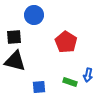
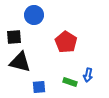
black triangle: moved 5 px right, 1 px down
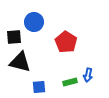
blue circle: moved 7 px down
green rectangle: rotated 32 degrees counterclockwise
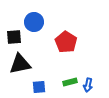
black triangle: moved 2 px down; rotated 25 degrees counterclockwise
blue arrow: moved 10 px down
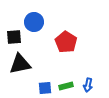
green rectangle: moved 4 px left, 4 px down
blue square: moved 6 px right, 1 px down
